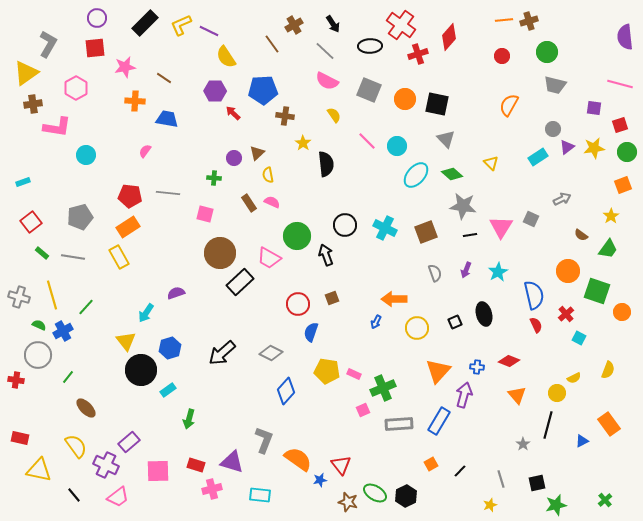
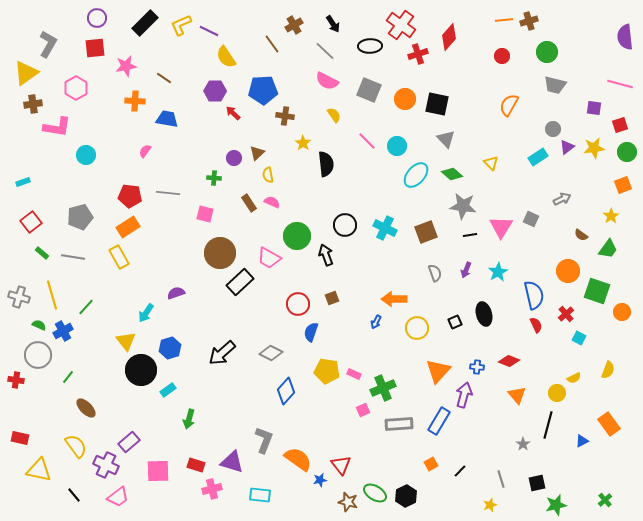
pink star at (125, 67): moved 1 px right, 1 px up
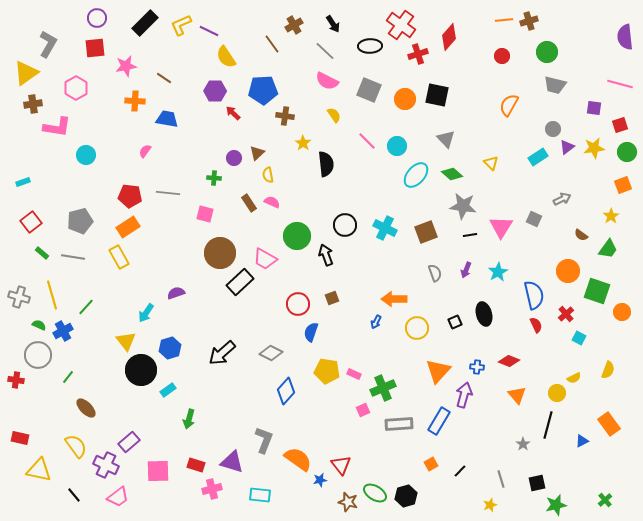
black square at (437, 104): moved 9 px up
gray pentagon at (80, 217): moved 4 px down
gray square at (531, 219): moved 3 px right
pink trapezoid at (269, 258): moved 4 px left, 1 px down
black hexagon at (406, 496): rotated 10 degrees clockwise
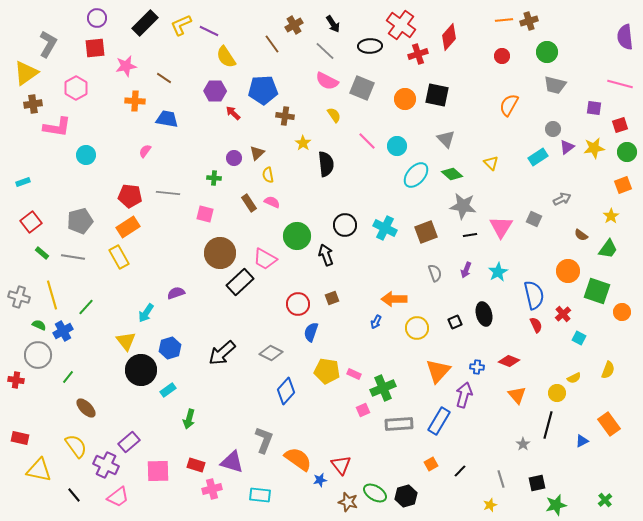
gray square at (369, 90): moved 7 px left, 2 px up
red cross at (566, 314): moved 3 px left
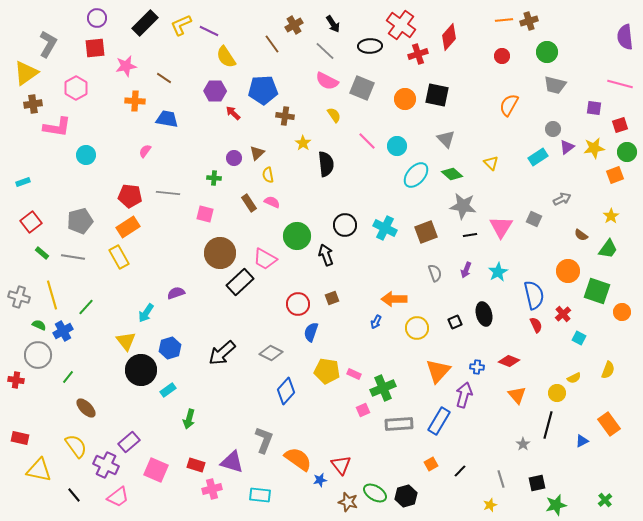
orange square at (623, 185): moved 8 px left, 10 px up
pink square at (158, 471): moved 2 px left, 1 px up; rotated 25 degrees clockwise
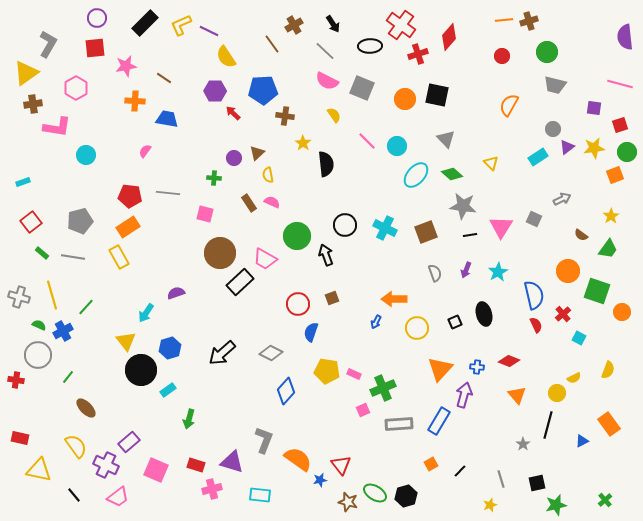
orange triangle at (438, 371): moved 2 px right, 2 px up
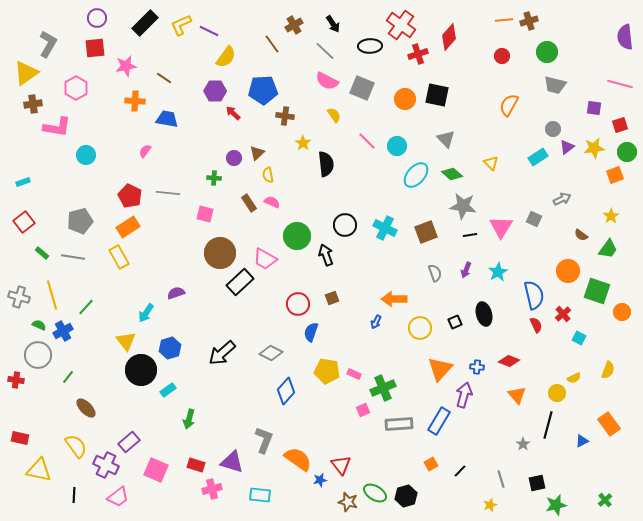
yellow semicircle at (226, 57): rotated 110 degrees counterclockwise
red pentagon at (130, 196): rotated 20 degrees clockwise
red square at (31, 222): moved 7 px left
yellow circle at (417, 328): moved 3 px right
black line at (74, 495): rotated 42 degrees clockwise
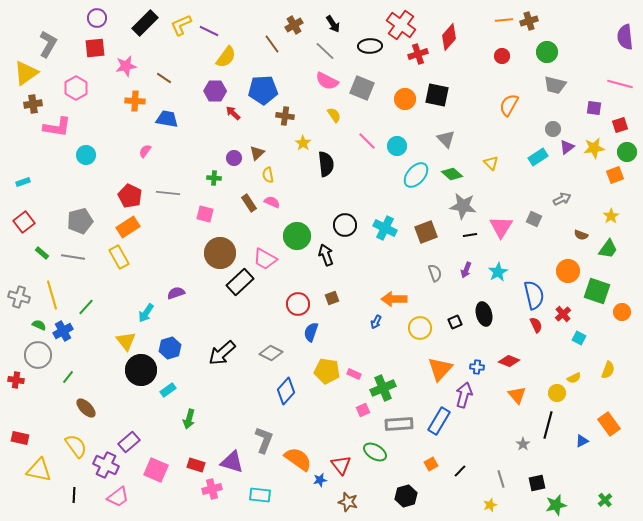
brown semicircle at (581, 235): rotated 16 degrees counterclockwise
green ellipse at (375, 493): moved 41 px up
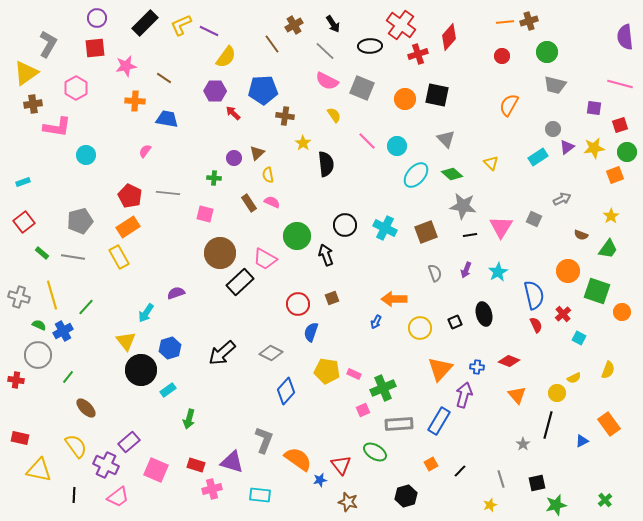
orange line at (504, 20): moved 1 px right, 2 px down
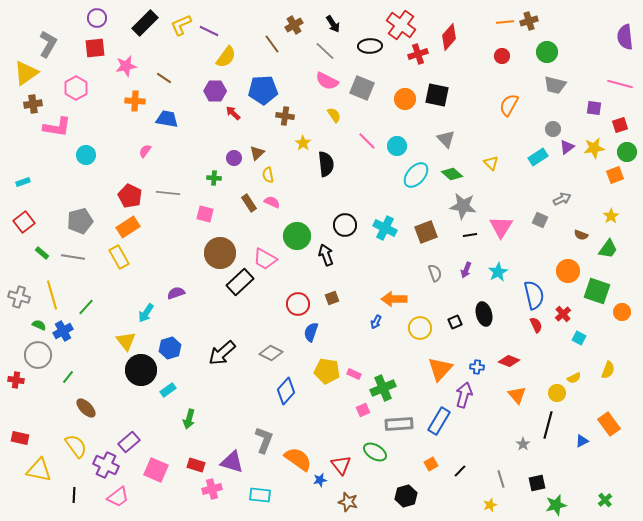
gray square at (534, 219): moved 6 px right, 1 px down
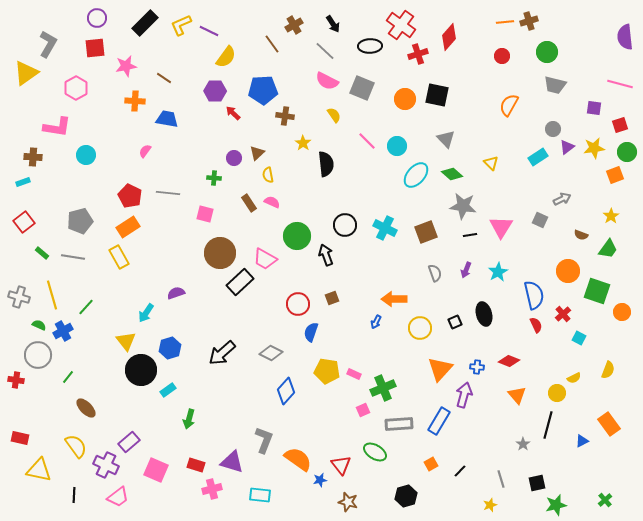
brown cross at (33, 104): moved 53 px down; rotated 12 degrees clockwise
